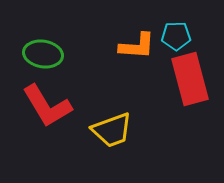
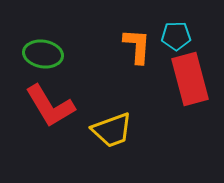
orange L-shape: rotated 90 degrees counterclockwise
red L-shape: moved 3 px right
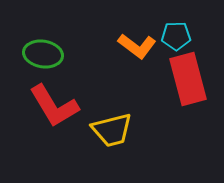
orange L-shape: rotated 123 degrees clockwise
red rectangle: moved 2 px left
red L-shape: moved 4 px right
yellow trapezoid: rotated 6 degrees clockwise
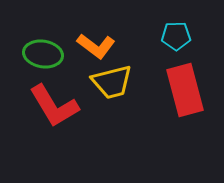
orange L-shape: moved 41 px left
red rectangle: moved 3 px left, 11 px down
yellow trapezoid: moved 48 px up
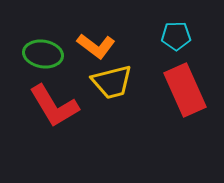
red rectangle: rotated 9 degrees counterclockwise
